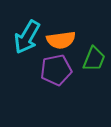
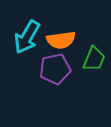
purple pentagon: moved 1 px left, 1 px up
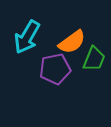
orange semicircle: moved 11 px right, 2 px down; rotated 28 degrees counterclockwise
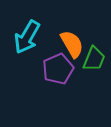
orange semicircle: moved 2 px down; rotated 84 degrees counterclockwise
purple pentagon: moved 3 px right; rotated 12 degrees counterclockwise
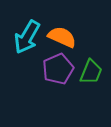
orange semicircle: moved 10 px left, 7 px up; rotated 36 degrees counterclockwise
green trapezoid: moved 3 px left, 13 px down
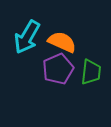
orange semicircle: moved 5 px down
green trapezoid: rotated 16 degrees counterclockwise
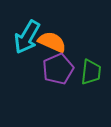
orange semicircle: moved 10 px left
